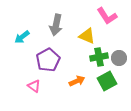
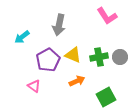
gray arrow: moved 3 px right
yellow triangle: moved 14 px left, 19 px down
gray circle: moved 1 px right, 1 px up
green square: moved 1 px left, 16 px down
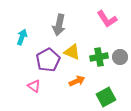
pink L-shape: moved 3 px down
cyan arrow: rotated 147 degrees clockwise
yellow triangle: moved 1 px left, 3 px up
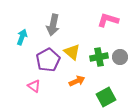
pink L-shape: moved 1 px right, 1 px down; rotated 140 degrees clockwise
gray arrow: moved 6 px left
yellow triangle: rotated 18 degrees clockwise
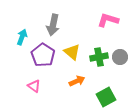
purple pentagon: moved 5 px left, 5 px up; rotated 10 degrees counterclockwise
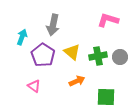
green cross: moved 1 px left, 1 px up
green square: rotated 30 degrees clockwise
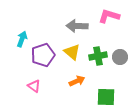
pink L-shape: moved 1 px right, 4 px up
gray arrow: moved 24 px right, 1 px down; rotated 80 degrees clockwise
cyan arrow: moved 2 px down
purple pentagon: rotated 20 degrees clockwise
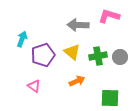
gray arrow: moved 1 px right, 1 px up
green square: moved 4 px right, 1 px down
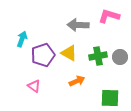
yellow triangle: moved 3 px left, 1 px down; rotated 12 degrees counterclockwise
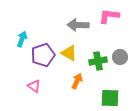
pink L-shape: rotated 10 degrees counterclockwise
green cross: moved 5 px down
orange arrow: rotated 42 degrees counterclockwise
